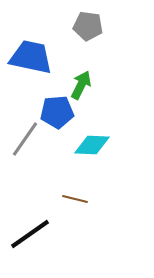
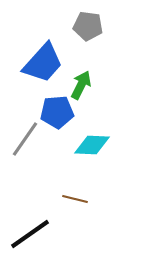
blue trapezoid: moved 12 px right, 6 px down; rotated 120 degrees clockwise
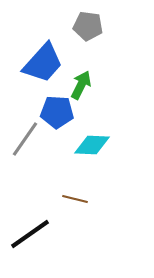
blue pentagon: rotated 8 degrees clockwise
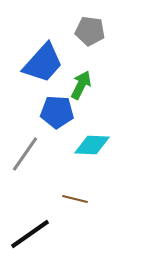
gray pentagon: moved 2 px right, 5 px down
gray line: moved 15 px down
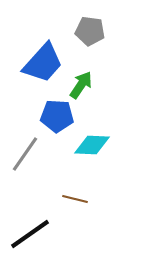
green arrow: rotated 8 degrees clockwise
blue pentagon: moved 4 px down
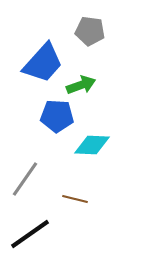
green arrow: rotated 36 degrees clockwise
gray line: moved 25 px down
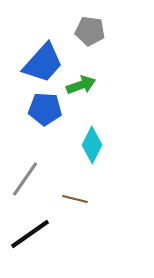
blue pentagon: moved 12 px left, 7 px up
cyan diamond: rotated 66 degrees counterclockwise
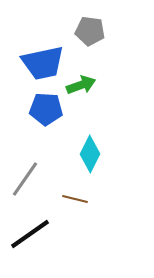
blue trapezoid: rotated 36 degrees clockwise
blue pentagon: moved 1 px right
cyan diamond: moved 2 px left, 9 px down
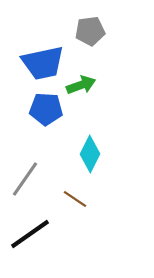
gray pentagon: rotated 16 degrees counterclockwise
brown line: rotated 20 degrees clockwise
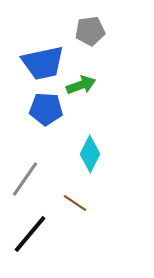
brown line: moved 4 px down
black line: rotated 15 degrees counterclockwise
